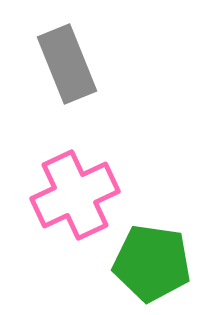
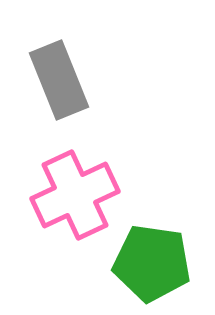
gray rectangle: moved 8 px left, 16 px down
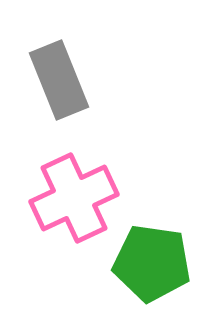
pink cross: moved 1 px left, 3 px down
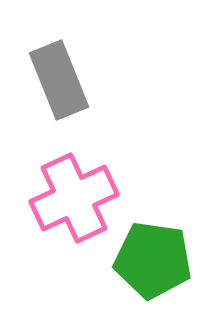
green pentagon: moved 1 px right, 3 px up
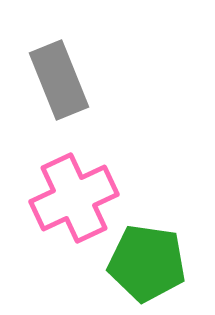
green pentagon: moved 6 px left, 3 px down
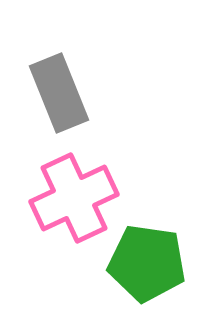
gray rectangle: moved 13 px down
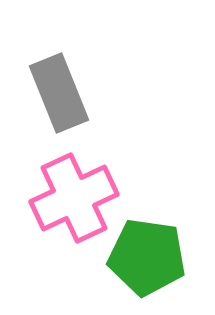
green pentagon: moved 6 px up
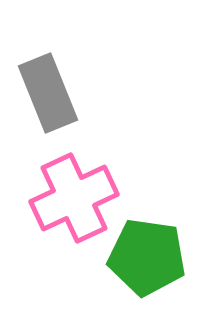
gray rectangle: moved 11 px left
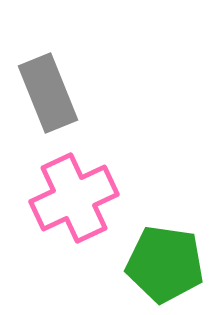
green pentagon: moved 18 px right, 7 px down
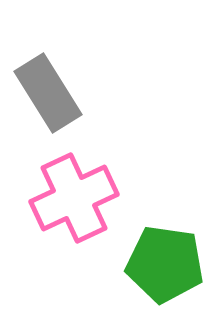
gray rectangle: rotated 10 degrees counterclockwise
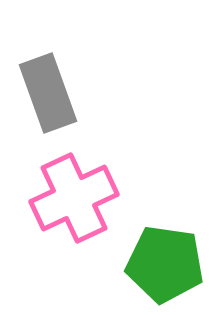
gray rectangle: rotated 12 degrees clockwise
